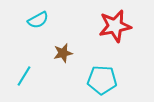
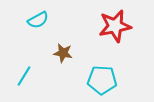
brown star: rotated 24 degrees clockwise
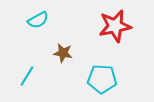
cyan line: moved 3 px right
cyan pentagon: moved 1 px up
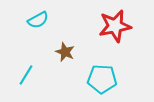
brown star: moved 2 px right, 1 px up; rotated 12 degrees clockwise
cyan line: moved 1 px left, 1 px up
